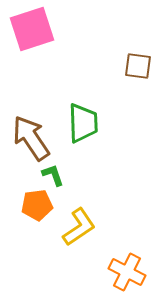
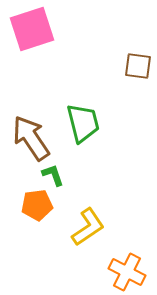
green trapezoid: rotated 12 degrees counterclockwise
yellow L-shape: moved 9 px right
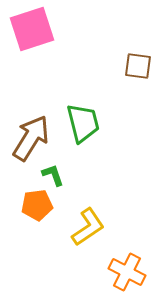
brown arrow: rotated 66 degrees clockwise
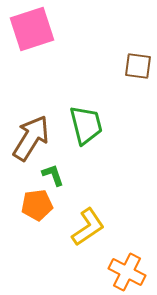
green trapezoid: moved 3 px right, 2 px down
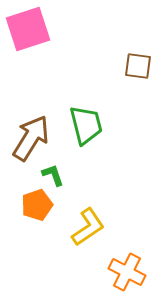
pink square: moved 4 px left
orange pentagon: rotated 12 degrees counterclockwise
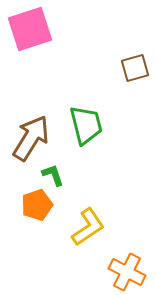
pink square: moved 2 px right
brown square: moved 3 px left, 2 px down; rotated 24 degrees counterclockwise
